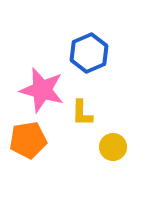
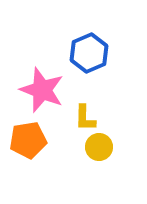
pink star: rotated 6 degrees clockwise
yellow L-shape: moved 3 px right, 5 px down
yellow circle: moved 14 px left
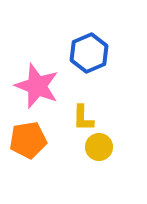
pink star: moved 5 px left, 4 px up
yellow L-shape: moved 2 px left
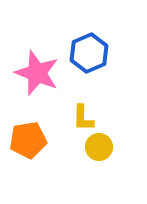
pink star: moved 13 px up
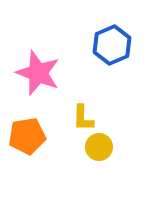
blue hexagon: moved 23 px right, 8 px up
pink star: moved 1 px right
orange pentagon: moved 1 px left, 4 px up
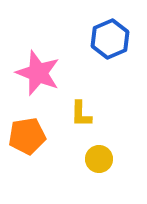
blue hexagon: moved 2 px left, 6 px up
yellow L-shape: moved 2 px left, 4 px up
yellow circle: moved 12 px down
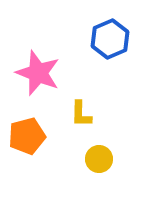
orange pentagon: rotated 6 degrees counterclockwise
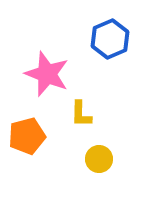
pink star: moved 9 px right, 1 px down
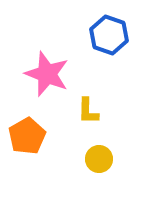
blue hexagon: moved 1 px left, 4 px up; rotated 18 degrees counterclockwise
yellow L-shape: moved 7 px right, 3 px up
orange pentagon: rotated 15 degrees counterclockwise
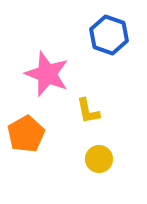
yellow L-shape: rotated 12 degrees counterclockwise
orange pentagon: moved 1 px left, 2 px up
